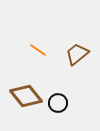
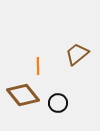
orange line: moved 16 px down; rotated 54 degrees clockwise
brown diamond: moved 3 px left, 1 px up
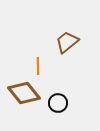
brown trapezoid: moved 10 px left, 12 px up
brown diamond: moved 1 px right, 2 px up
